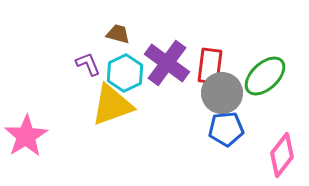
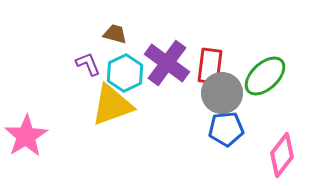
brown trapezoid: moved 3 px left
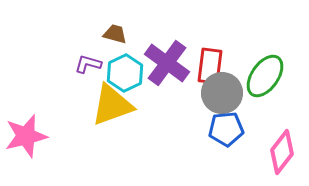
purple L-shape: rotated 52 degrees counterclockwise
green ellipse: rotated 12 degrees counterclockwise
pink star: rotated 18 degrees clockwise
pink diamond: moved 3 px up
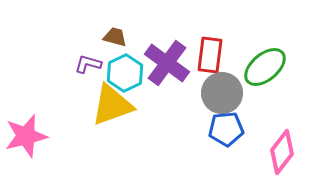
brown trapezoid: moved 3 px down
red rectangle: moved 11 px up
green ellipse: moved 9 px up; rotated 15 degrees clockwise
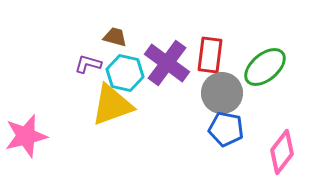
cyan hexagon: rotated 21 degrees counterclockwise
blue pentagon: rotated 16 degrees clockwise
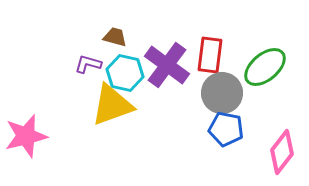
purple cross: moved 2 px down
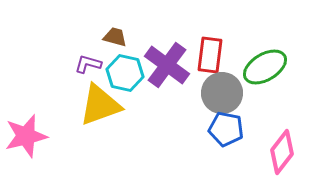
green ellipse: rotated 9 degrees clockwise
yellow triangle: moved 12 px left
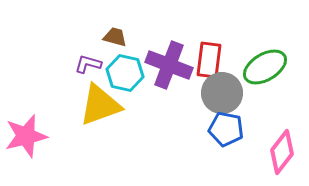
red rectangle: moved 1 px left, 5 px down
purple cross: moved 2 px right; rotated 15 degrees counterclockwise
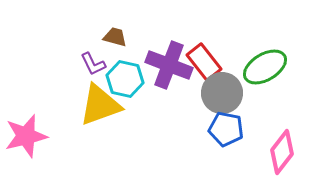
red rectangle: moved 5 px left, 2 px down; rotated 45 degrees counterclockwise
purple L-shape: moved 5 px right; rotated 132 degrees counterclockwise
cyan hexagon: moved 6 px down
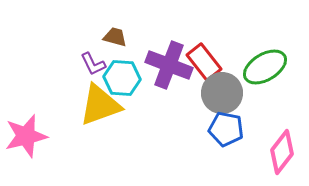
cyan hexagon: moved 3 px left, 1 px up; rotated 9 degrees counterclockwise
